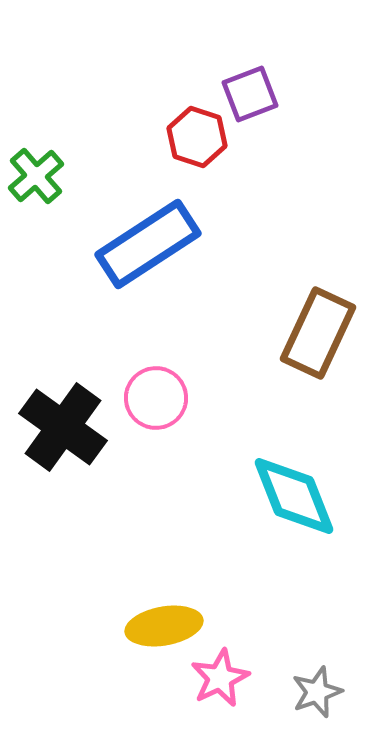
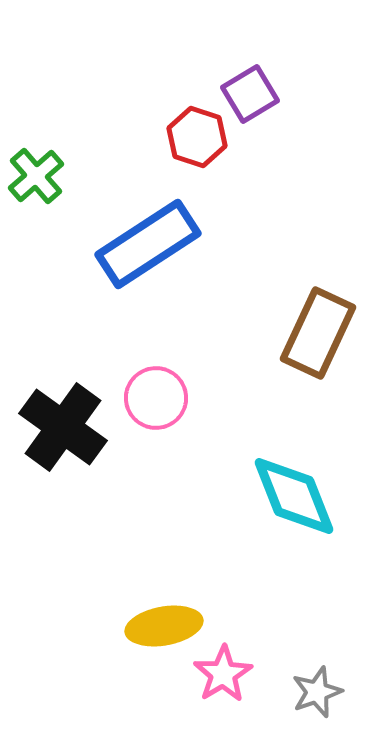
purple square: rotated 10 degrees counterclockwise
pink star: moved 3 px right, 4 px up; rotated 6 degrees counterclockwise
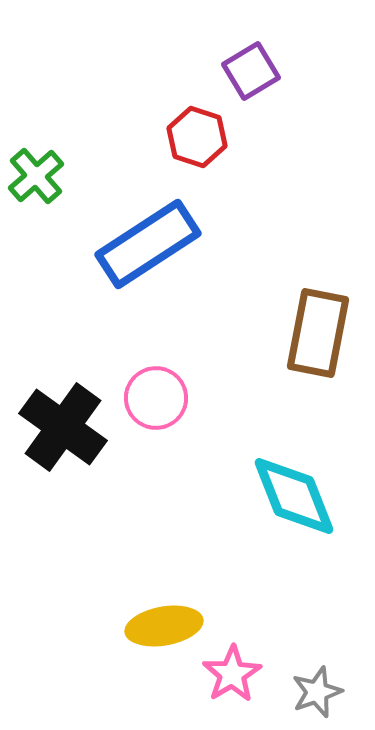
purple square: moved 1 px right, 23 px up
brown rectangle: rotated 14 degrees counterclockwise
pink star: moved 9 px right
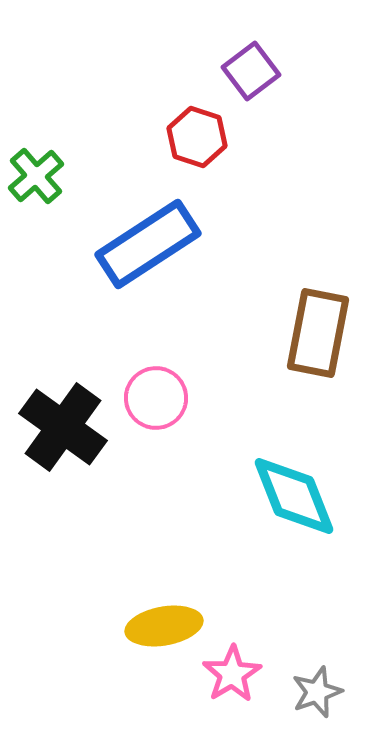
purple square: rotated 6 degrees counterclockwise
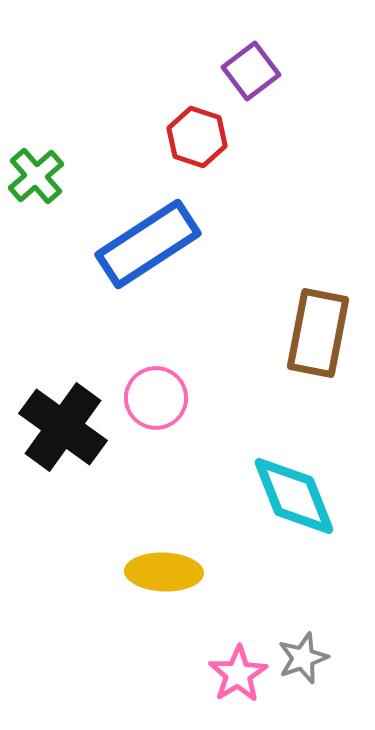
yellow ellipse: moved 54 px up; rotated 12 degrees clockwise
pink star: moved 6 px right
gray star: moved 14 px left, 34 px up
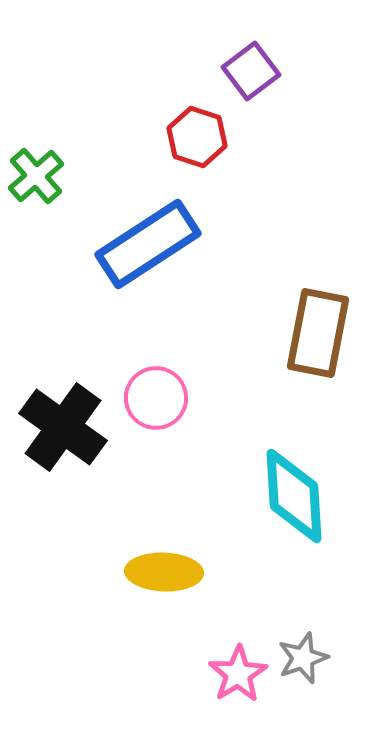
cyan diamond: rotated 18 degrees clockwise
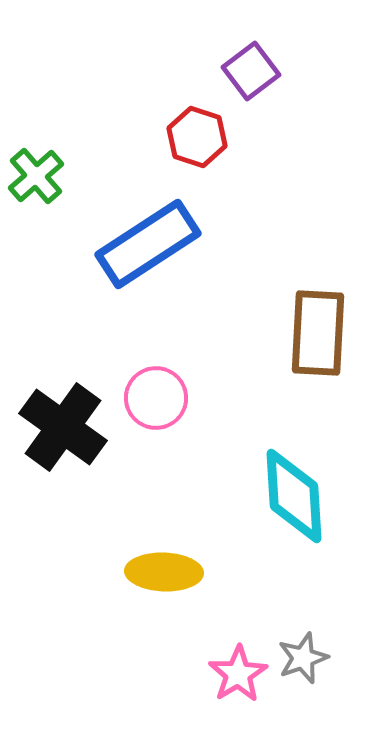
brown rectangle: rotated 8 degrees counterclockwise
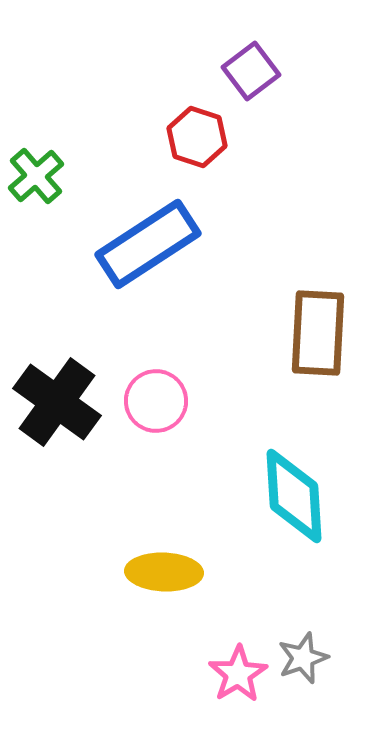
pink circle: moved 3 px down
black cross: moved 6 px left, 25 px up
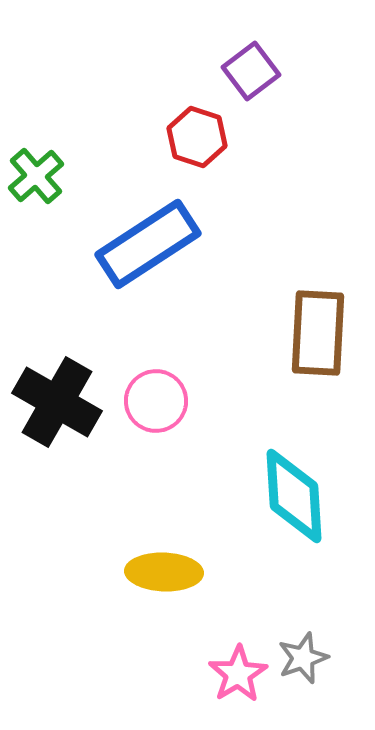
black cross: rotated 6 degrees counterclockwise
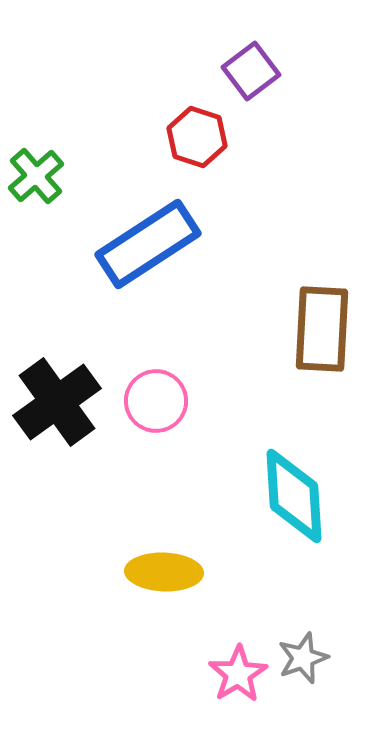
brown rectangle: moved 4 px right, 4 px up
black cross: rotated 24 degrees clockwise
